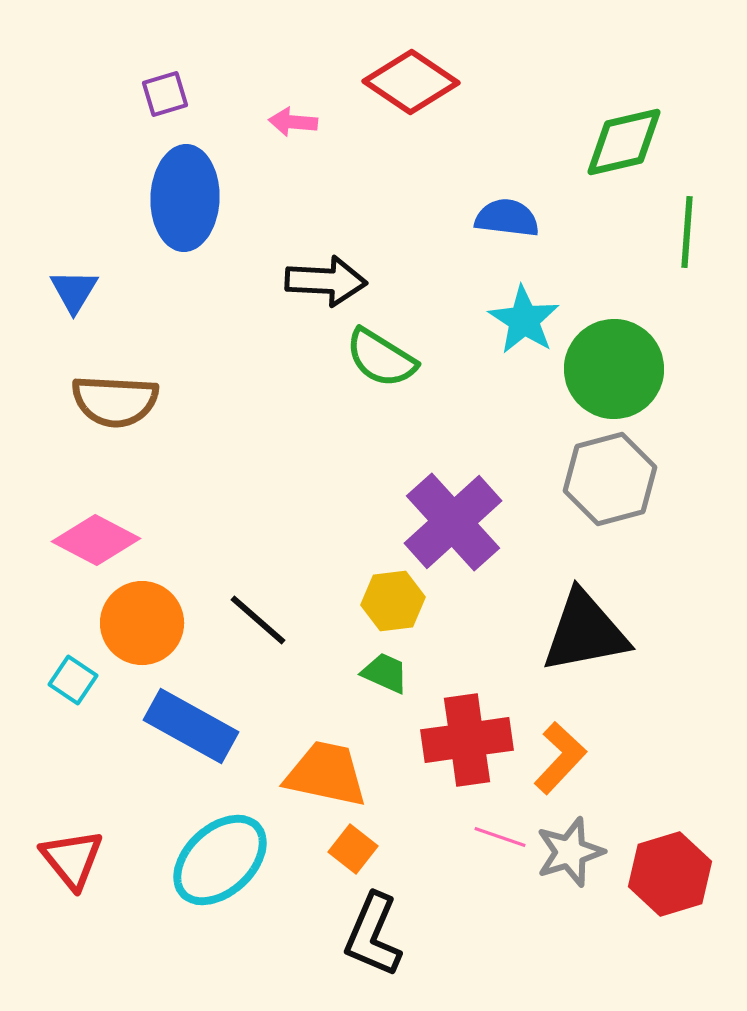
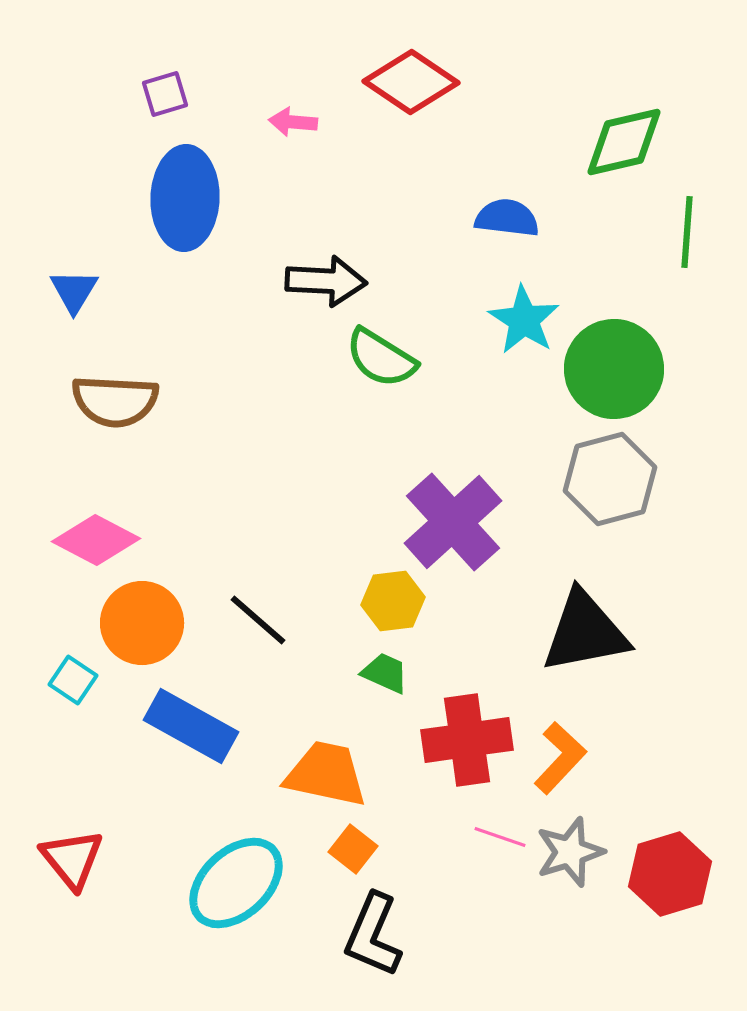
cyan ellipse: moved 16 px right, 23 px down
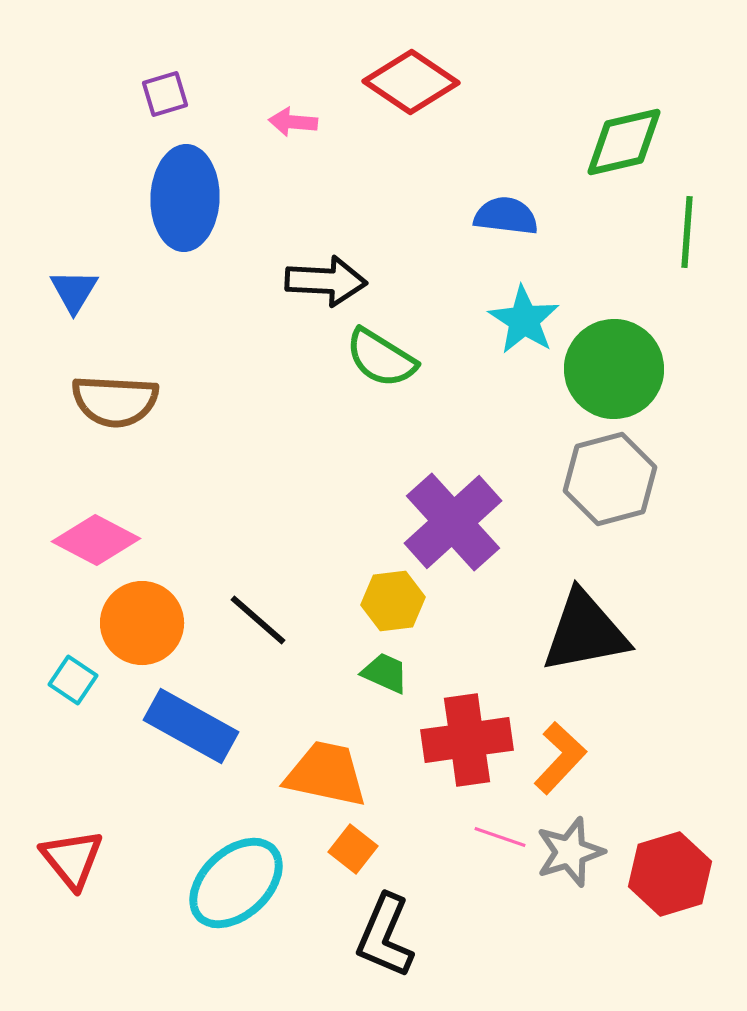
blue semicircle: moved 1 px left, 2 px up
black L-shape: moved 12 px right, 1 px down
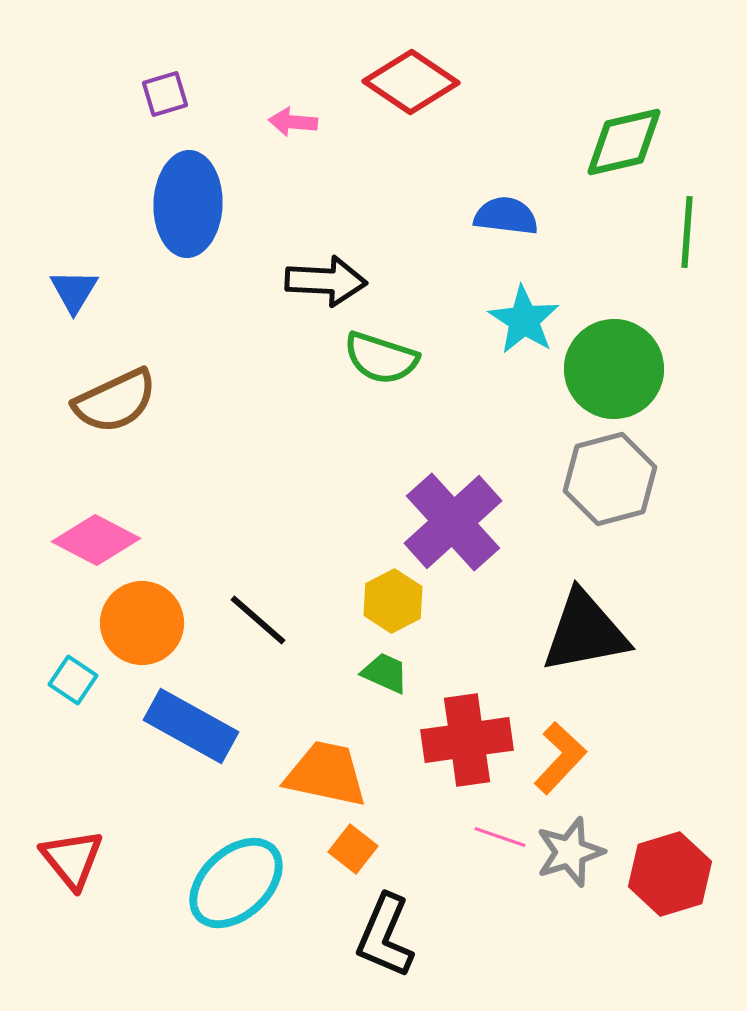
blue ellipse: moved 3 px right, 6 px down
green semicircle: rotated 14 degrees counterclockwise
brown semicircle: rotated 28 degrees counterclockwise
yellow hexagon: rotated 20 degrees counterclockwise
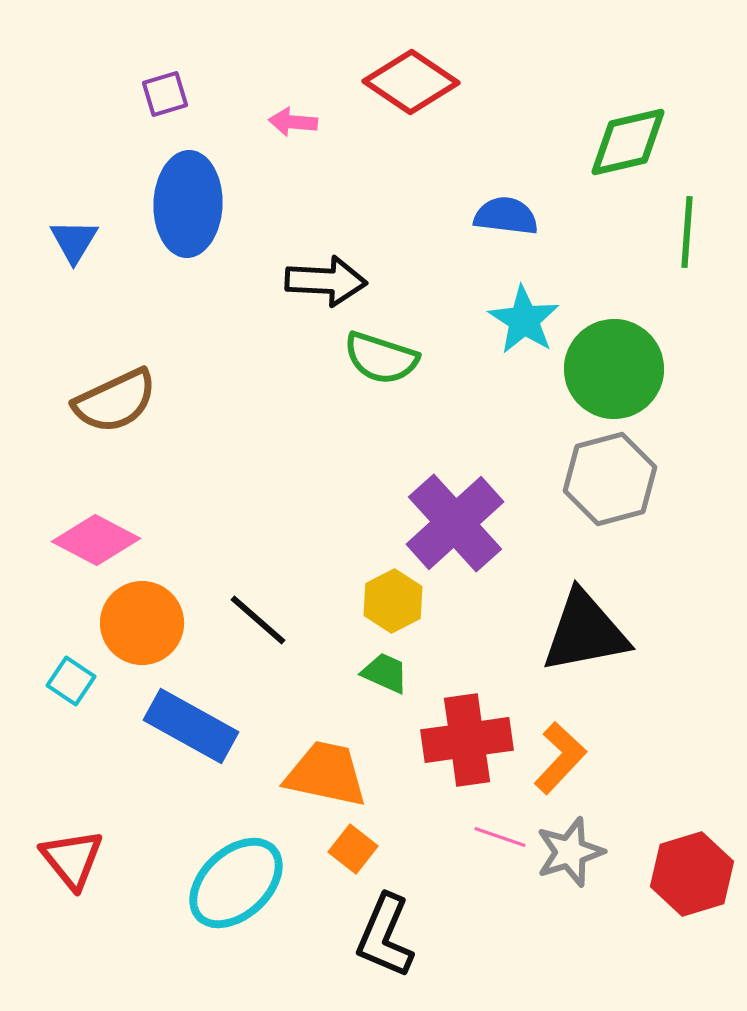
green diamond: moved 4 px right
blue triangle: moved 50 px up
purple cross: moved 2 px right, 1 px down
cyan square: moved 2 px left, 1 px down
red hexagon: moved 22 px right
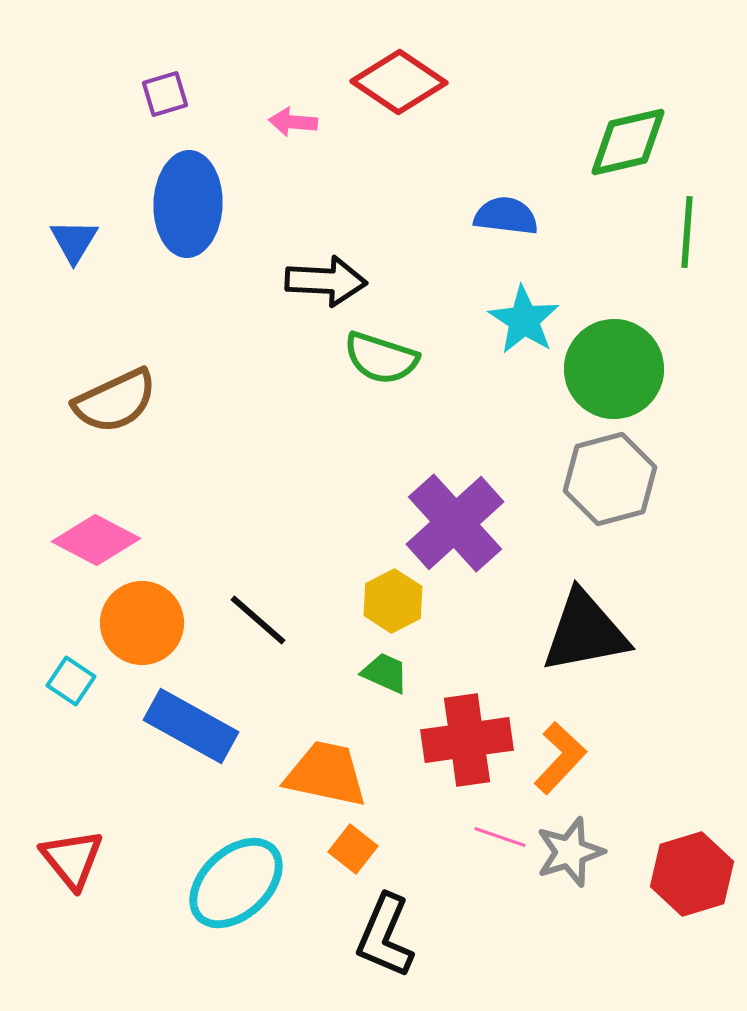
red diamond: moved 12 px left
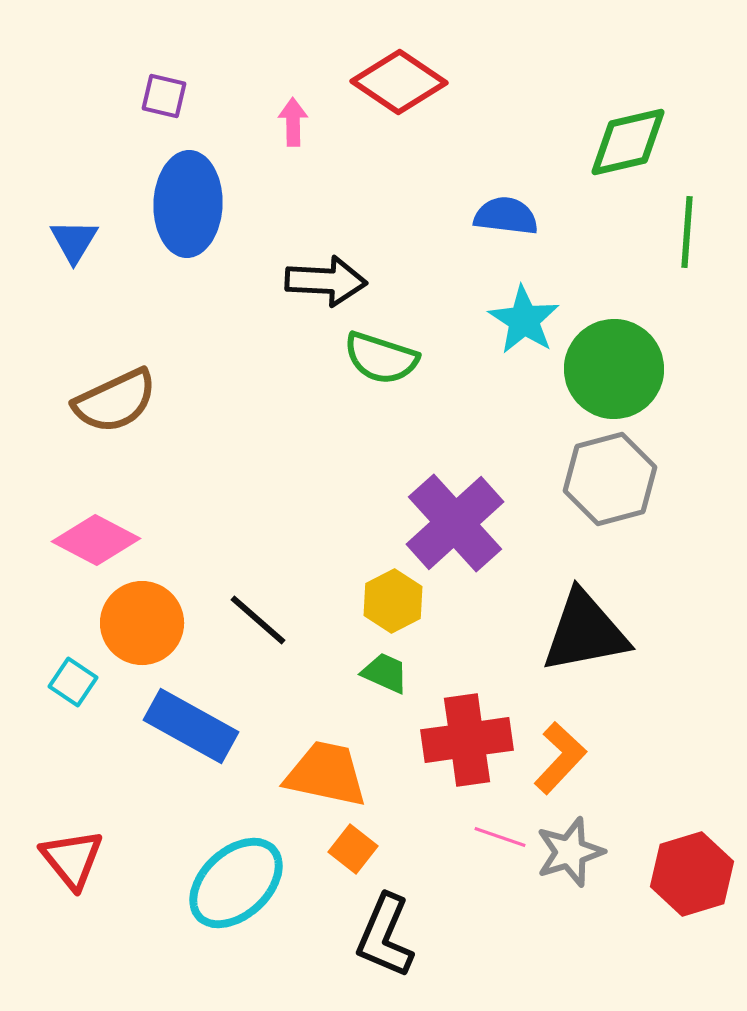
purple square: moved 1 px left, 2 px down; rotated 30 degrees clockwise
pink arrow: rotated 84 degrees clockwise
cyan square: moved 2 px right, 1 px down
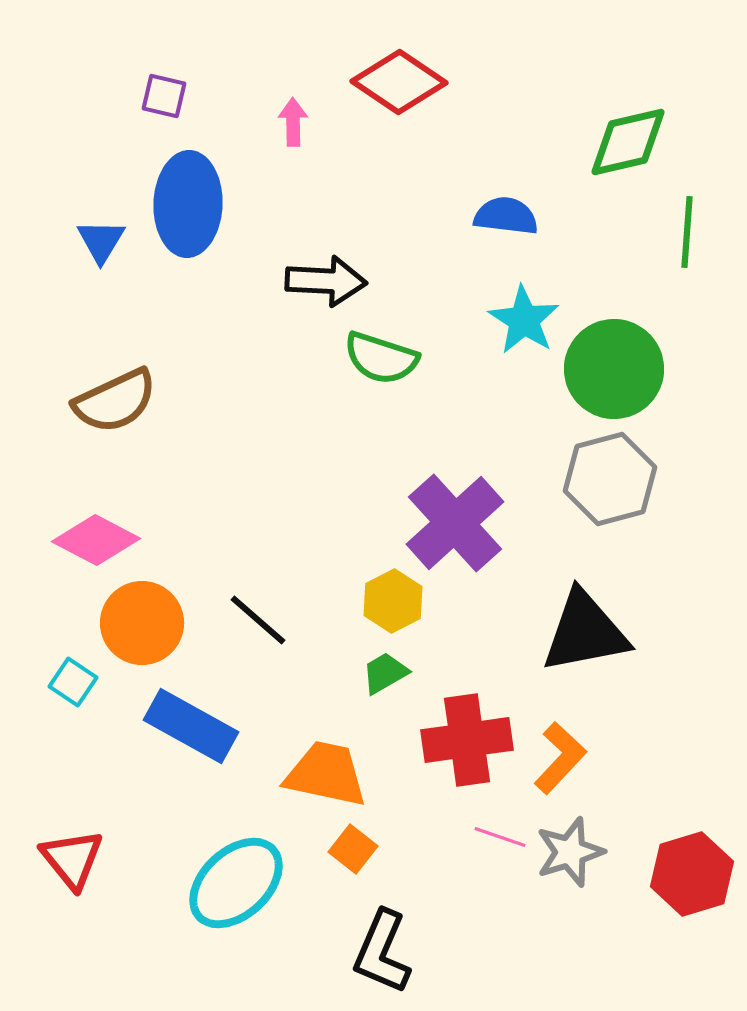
blue triangle: moved 27 px right
green trapezoid: rotated 54 degrees counterclockwise
black L-shape: moved 3 px left, 16 px down
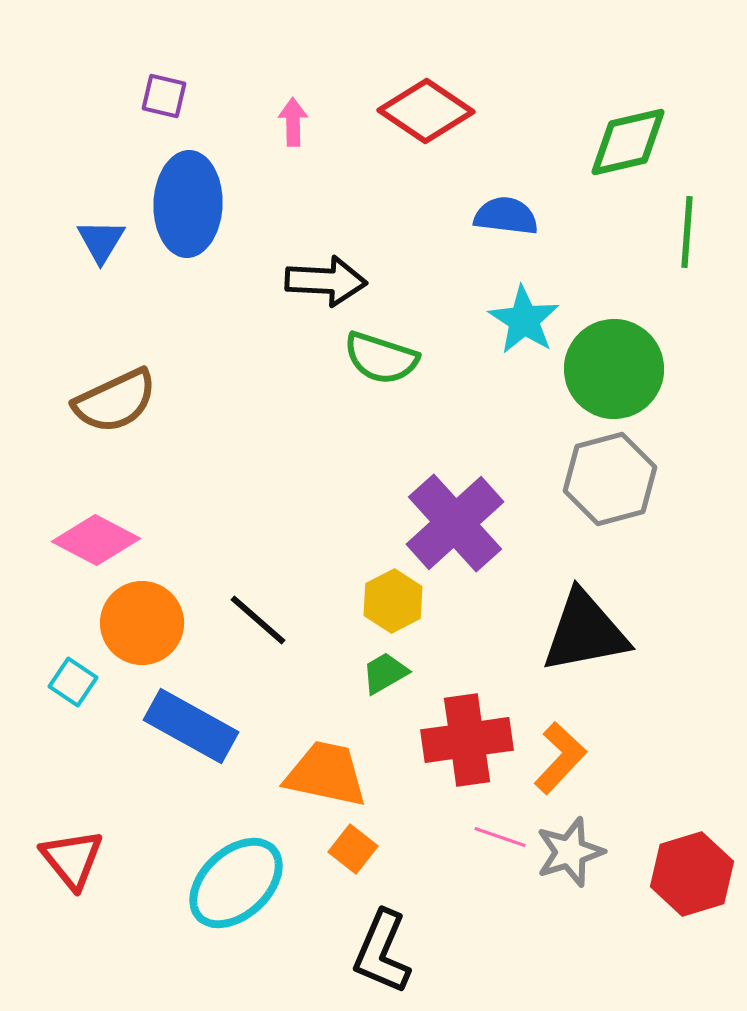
red diamond: moved 27 px right, 29 px down
